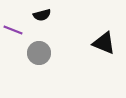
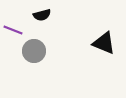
gray circle: moved 5 px left, 2 px up
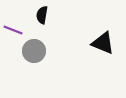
black semicircle: rotated 114 degrees clockwise
black triangle: moved 1 px left
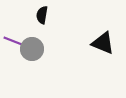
purple line: moved 11 px down
gray circle: moved 2 px left, 2 px up
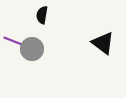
black triangle: rotated 15 degrees clockwise
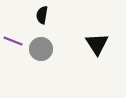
black triangle: moved 6 px left, 1 px down; rotated 20 degrees clockwise
gray circle: moved 9 px right
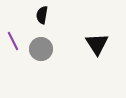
purple line: rotated 42 degrees clockwise
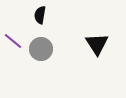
black semicircle: moved 2 px left
purple line: rotated 24 degrees counterclockwise
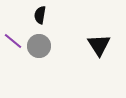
black triangle: moved 2 px right, 1 px down
gray circle: moved 2 px left, 3 px up
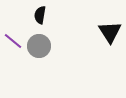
black triangle: moved 11 px right, 13 px up
